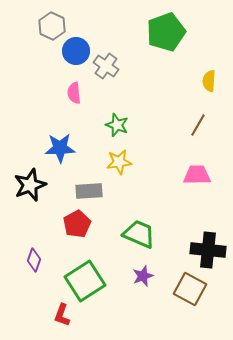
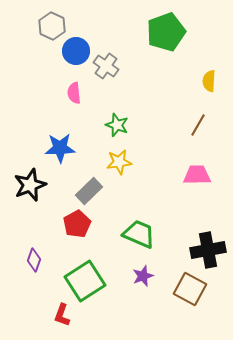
gray rectangle: rotated 40 degrees counterclockwise
black cross: rotated 16 degrees counterclockwise
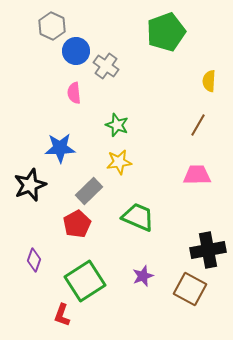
green trapezoid: moved 1 px left, 17 px up
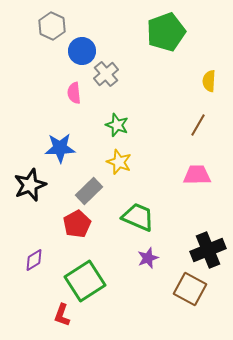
blue circle: moved 6 px right
gray cross: moved 8 px down; rotated 15 degrees clockwise
yellow star: rotated 30 degrees clockwise
black cross: rotated 12 degrees counterclockwise
purple diamond: rotated 40 degrees clockwise
purple star: moved 5 px right, 18 px up
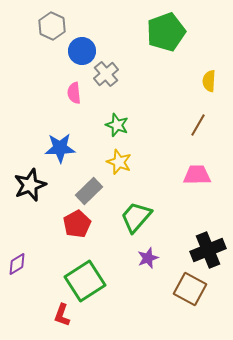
green trapezoid: moved 2 px left; rotated 72 degrees counterclockwise
purple diamond: moved 17 px left, 4 px down
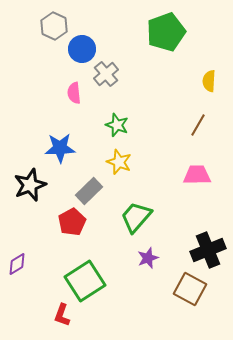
gray hexagon: moved 2 px right
blue circle: moved 2 px up
red pentagon: moved 5 px left, 2 px up
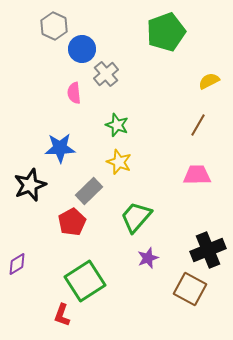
yellow semicircle: rotated 60 degrees clockwise
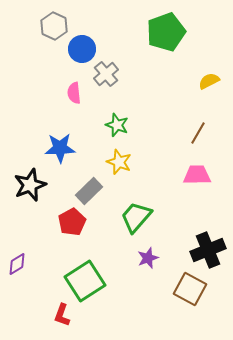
brown line: moved 8 px down
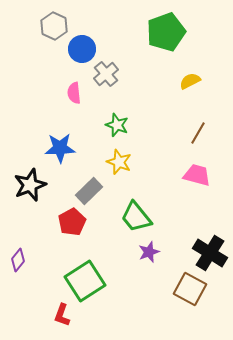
yellow semicircle: moved 19 px left
pink trapezoid: rotated 16 degrees clockwise
green trapezoid: rotated 80 degrees counterclockwise
black cross: moved 2 px right, 3 px down; rotated 36 degrees counterclockwise
purple star: moved 1 px right, 6 px up
purple diamond: moved 1 px right, 4 px up; rotated 20 degrees counterclockwise
